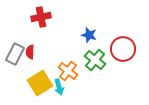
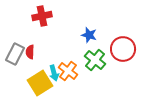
red cross: moved 1 px right, 1 px up
cyan arrow: moved 5 px left, 14 px up
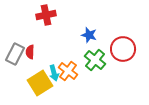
red cross: moved 4 px right, 1 px up
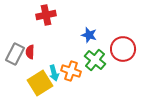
orange cross: moved 3 px right; rotated 18 degrees counterclockwise
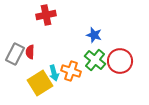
blue star: moved 5 px right
red circle: moved 3 px left, 12 px down
